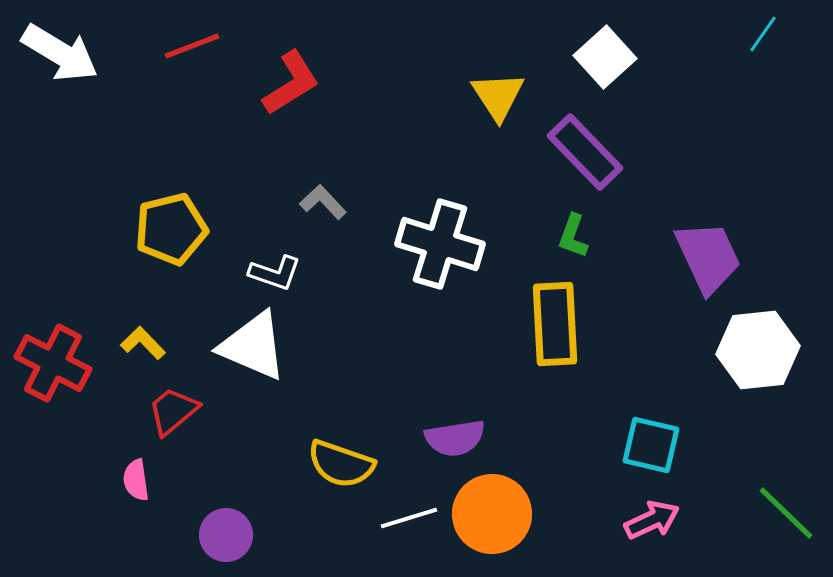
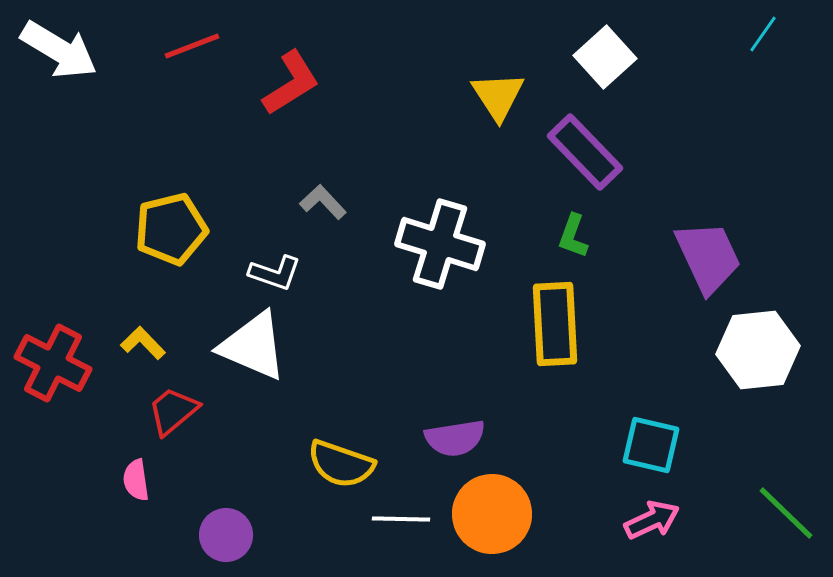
white arrow: moved 1 px left, 3 px up
white line: moved 8 px left, 1 px down; rotated 18 degrees clockwise
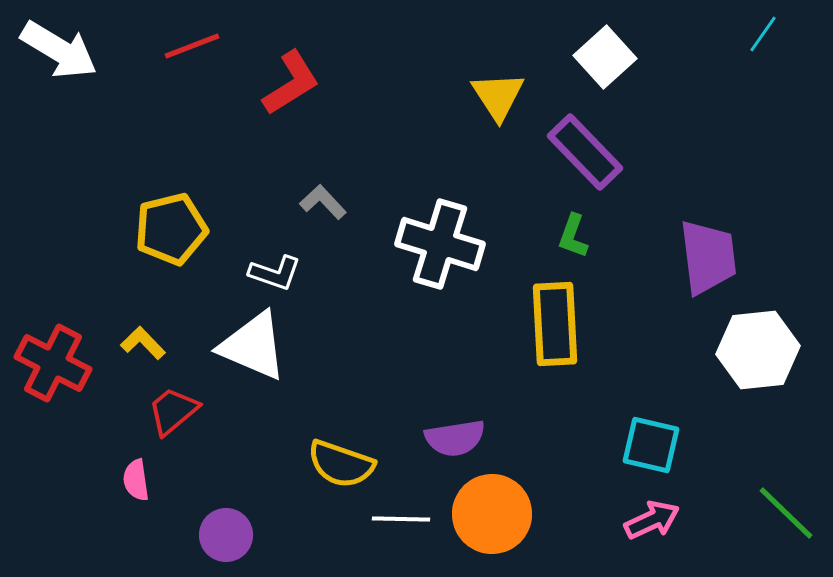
purple trapezoid: rotated 18 degrees clockwise
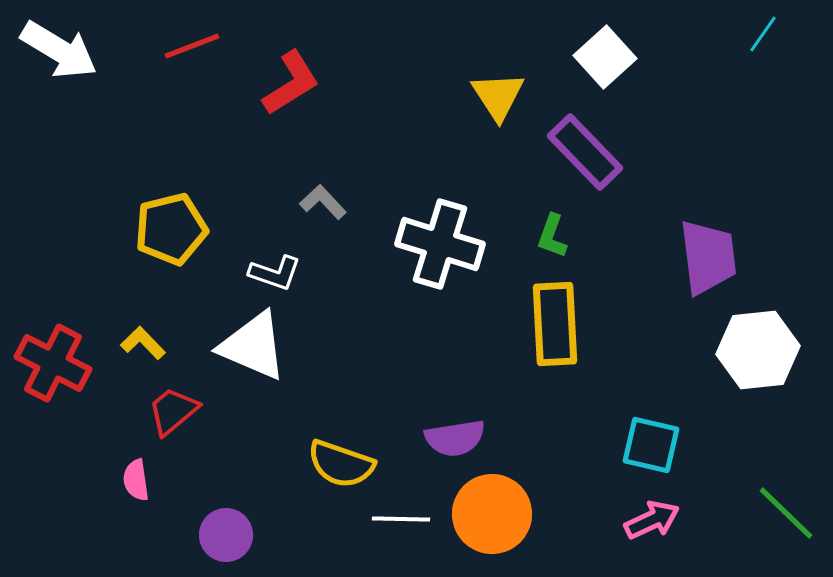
green L-shape: moved 21 px left
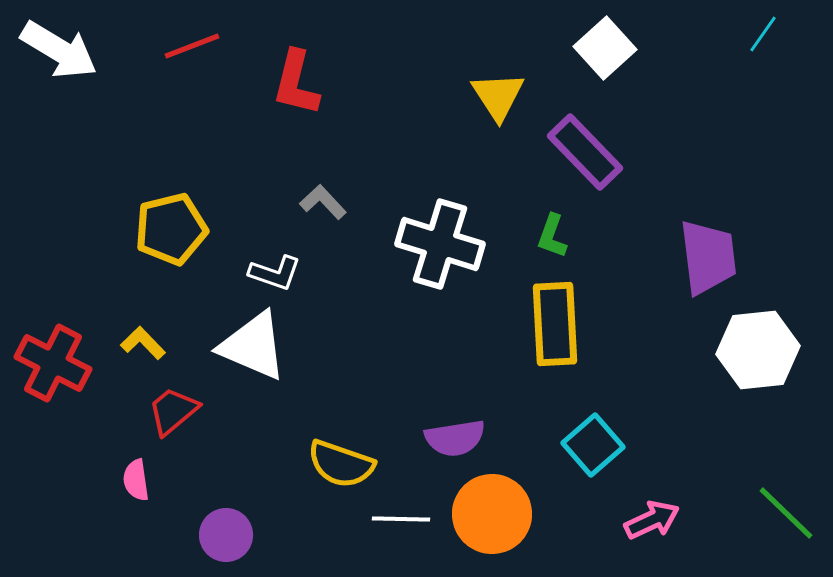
white square: moved 9 px up
red L-shape: moved 5 px right; rotated 136 degrees clockwise
cyan square: moved 58 px left; rotated 36 degrees clockwise
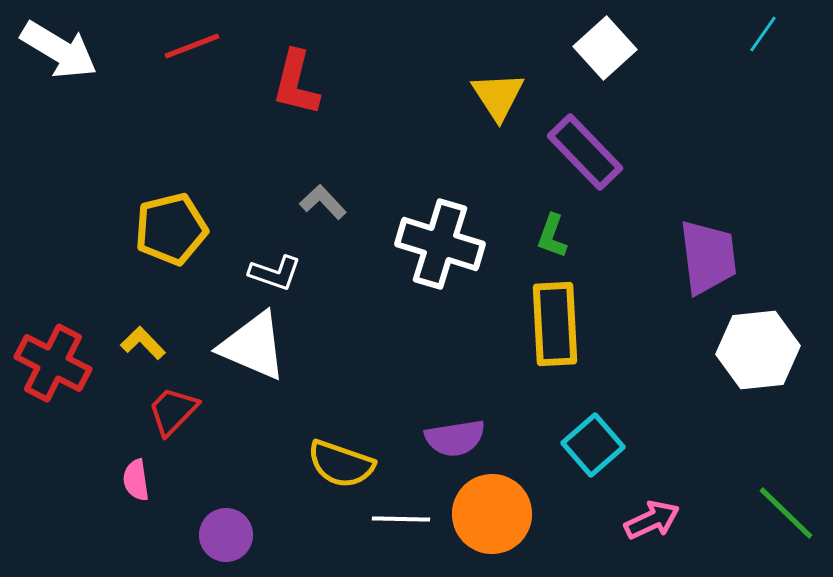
red trapezoid: rotated 6 degrees counterclockwise
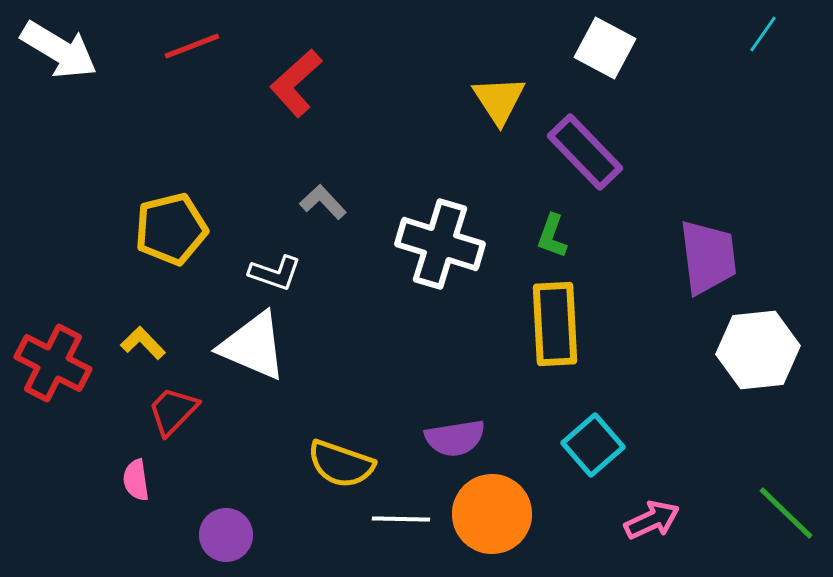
white square: rotated 20 degrees counterclockwise
red L-shape: rotated 34 degrees clockwise
yellow triangle: moved 1 px right, 4 px down
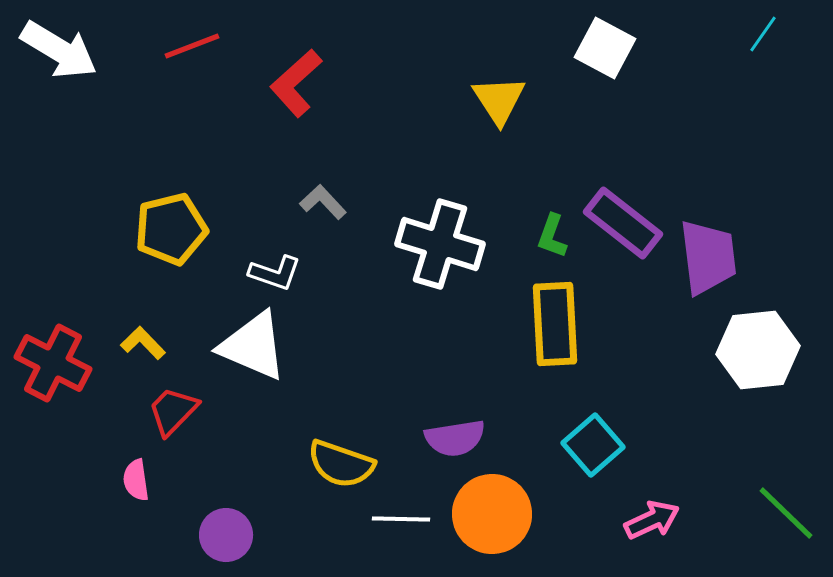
purple rectangle: moved 38 px right, 71 px down; rotated 8 degrees counterclockwise
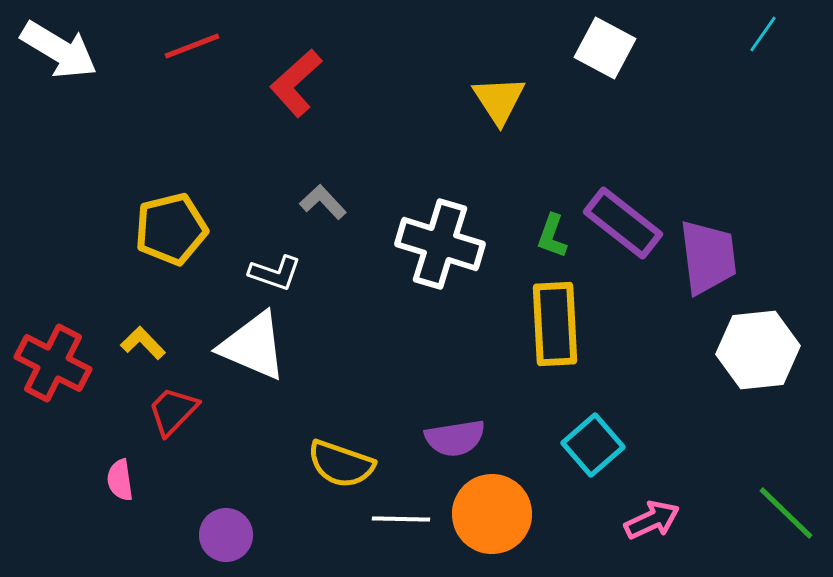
pink semicircle: moved 16 px left
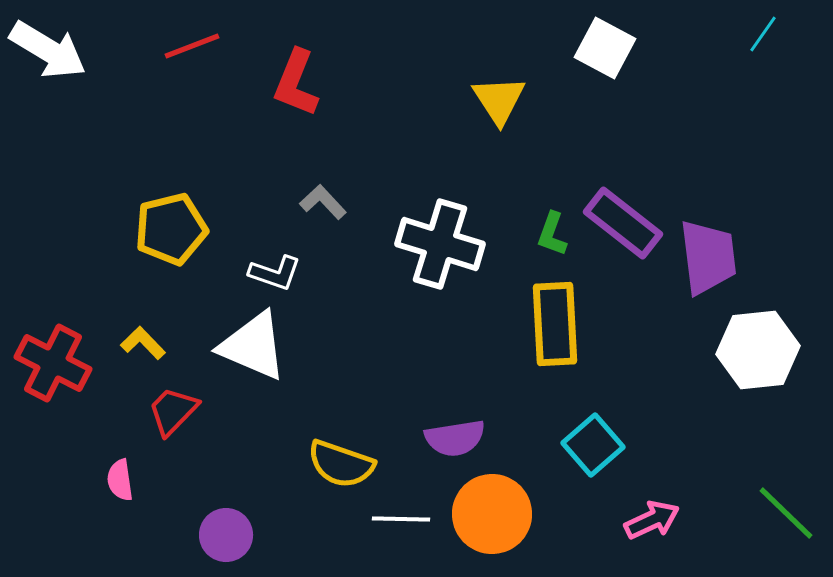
white arrow: moved 11 px left
red L-shape: rotated 26 degrees counterclockwise
green L-shape: moved 2 px up
